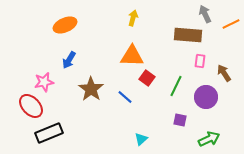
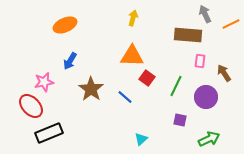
blue arrow: moved 1 px right, 1 px down
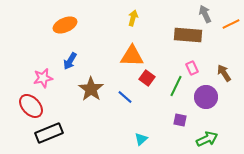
pink rectangle: moved 8 px left, 7 px down; rotated 32 degrees counterclockwise
pink star: moved 1 px left, 4 px up
green arrow: moved 2 px left
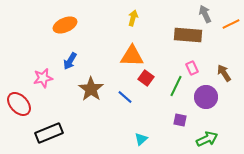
red square: moved 1 px left
red ellipse: moved 12 px left, 2 px up
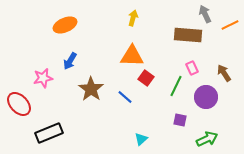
orange line: moved 1 px left, 1 px down
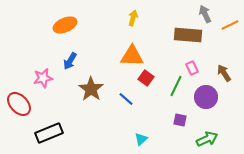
blue line: moved 1 px right, 2 px down
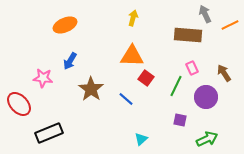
pink star: rotated 18 degrees clockwise
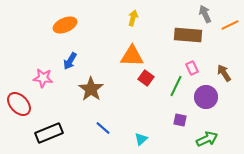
blue line: moved 23 px left, 29 px down
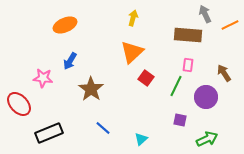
orange triangle: moved 4 px up; rotated 45 degrees counterclockwise
pink rectangle: moved 4 px left, 3 px up; rotated 32 degrees clockwise
